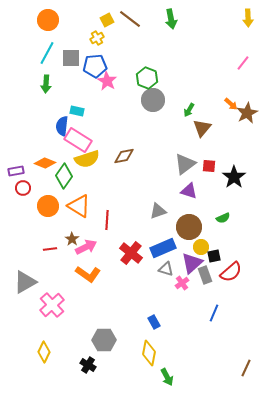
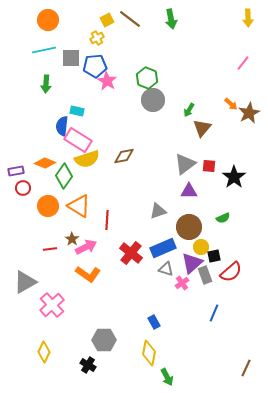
cyan line at (47, 53): moved 3 px left, 3 px up; rotated 50 degrees clockwise
brown star at (247, 113): moved 2 px right
purple triangle at (189, 191): rotated 18 degrees counterclockwise
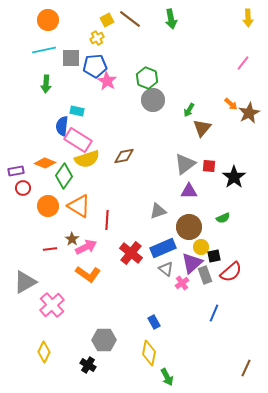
gray triangle at (166, 269): rotated 21 degrees clockwise
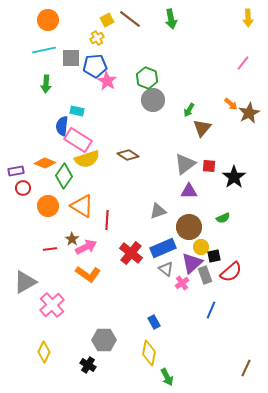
brown diamond at (124, 156): moved 4 px right, 1 px up; rotated 45 degrees clockwise
orange triangle at (79, 206): moved 3 px right
blue line at (214, 313): moved 3 px left, 3 px up
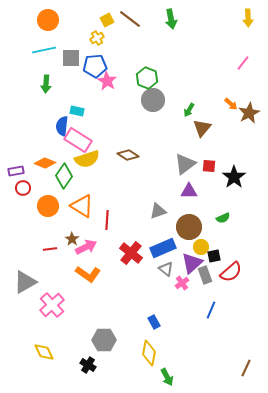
yellow diamond at (44, 352): rotated 50 degrees counterclockwise
